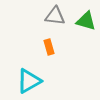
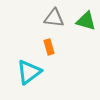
gray triangle: moved 1 px left, 2 px down
cyan triangle: moved 9 px up; rotated 8 degrees counterclockwise
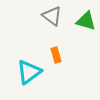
gray triangle: moved 2 px left, 2 px up; rotated 30 degrees clockwise
orange rectangle: moved 7 px right, 8 px down
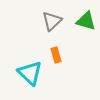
gray triangle: moved 5 px down; rotated 40 degrees clockwise
cyan triangle: moved 1 px right, 1 px down; rotated 40 degrees counterclockwise
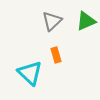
green triangle: rotated 40 degrees counterclockwise
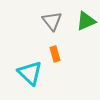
gray triangle: rotated 25 degrees counterclockwise
orange rectangle: moved 1 px left, 1 px up
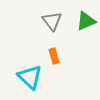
orange rectangle: moved 1 px left, 2 px down
cyan triangle: moved 4 px down
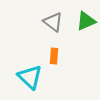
gray triangle: moved 1 px right, 1 px down; rotated 15 degrees counterclockwise
orange rectangle: rotated 21 degrees clockwise
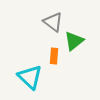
green triangle: moved 12 px left, 20 px down; rotated 15 degrees counterclockwise
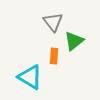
gray triangle: rotated 15 degrees clockwise
cyan triangle: rotated 12 degrees counterclockwise
